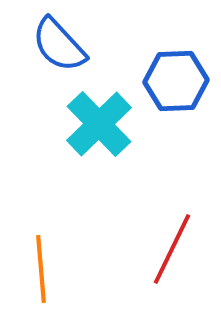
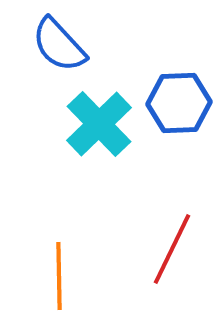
blue hexagon: moved 3 px right, 22 px down
orange line: moved 18 px right, 7 px down; rotated 4 degrees clockwise
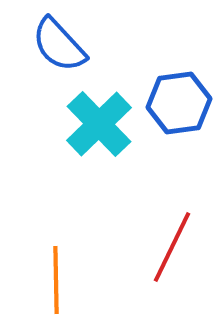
blue hexagon: rotated 6 degrees counterclockwise
red line: moved 2 px up
orange line: moved 3 px left, 4 px down
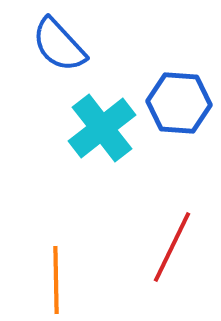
blue hexagon: rotated 12 degrees clockwise
cyan cross: moved 3 px right, 4 px down; rotated 6 degrees clockwise
